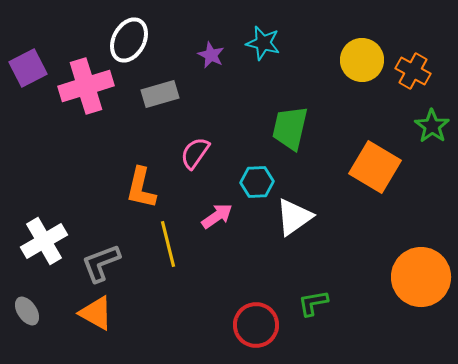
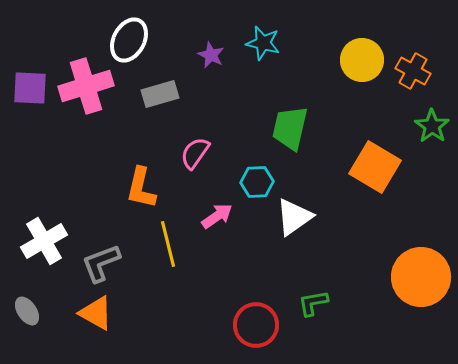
purple square: moved 2 px right, 20 px down; rotated 30 degrees clockwise
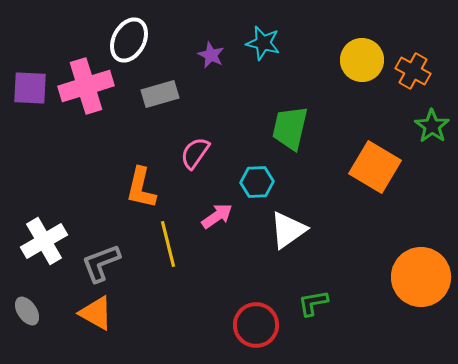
white triangle: moved 6 px left, 13 px down
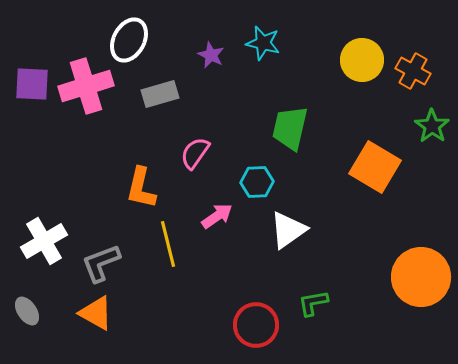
purple square: moved 2 px right, 4 px up
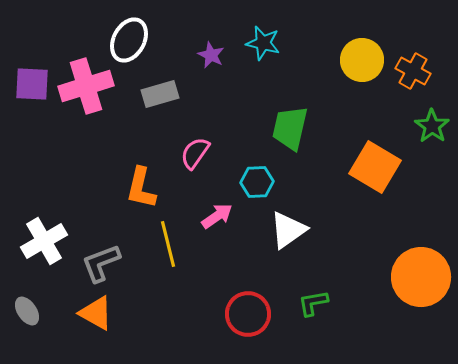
red circle: moved 8 px left, 11 px up
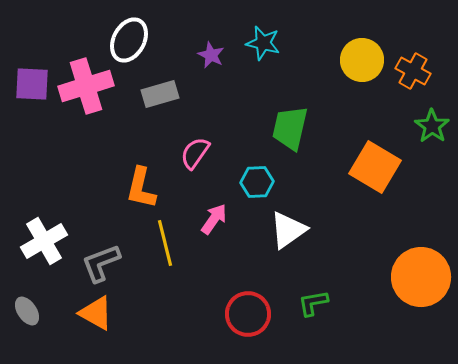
pink arrow: moved 3 px left, 3 px down; rotated 20 degrees counterclockwise
yellow line: moved 3 px left, 1 px up
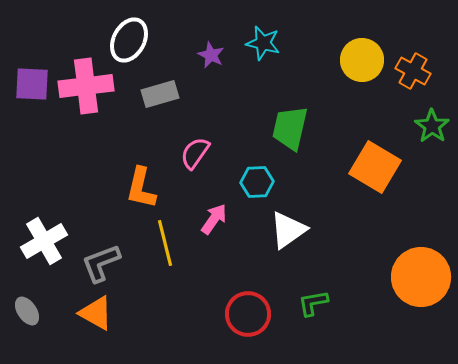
pink cross: rotated 10 degrees clockwise
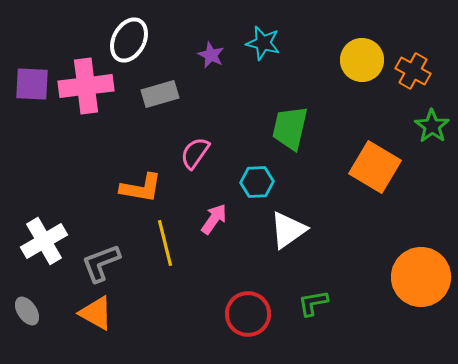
orange L-shape: rotated 93 degrees counterclockwise
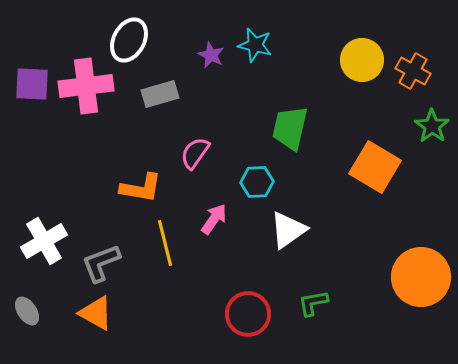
cyan star: moved 8 px left, 2 px down
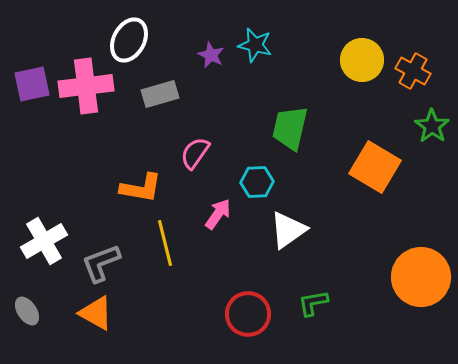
purple square: rotated 15 degrees counterclockwise
pink arrow: moved 4 px right, 5 px up
